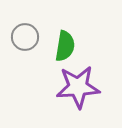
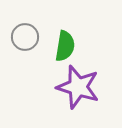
purple star: rotated 21 degrees clockwise
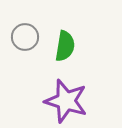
purple star: moved 12 px left, 14 px down
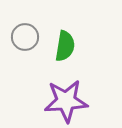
purple star: rotated 21 degrees counterclockwise
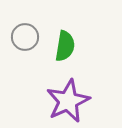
purple star: moved 2 px right; rotated 21 degrees counterclockwise
